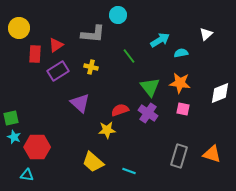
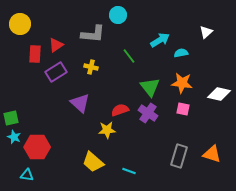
yellow circle: moved 1 px right, 4 px up
white triangle: moved 2 px up
purple rectangle: moved 2 px left, 1 px down
orange star: moved 2 px right
white diamond: moved 1 px left, 1 px down; rotated 35 degrees clockwise
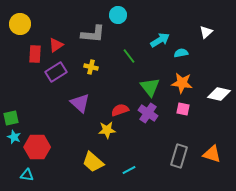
cyan line: moved 1 px up; rotated 48 degrees counterclockwise
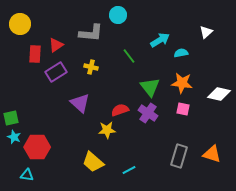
gray L-shape: moved 2 px left, 1 px up
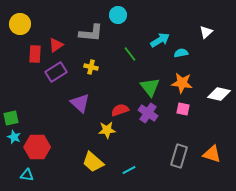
green line: moved 1 px right, 2 px up
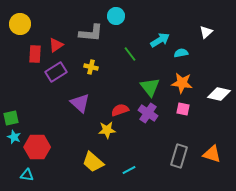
cyan circle: moved 2 px left, 1 px down
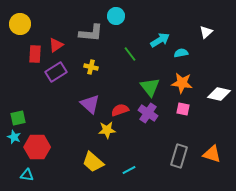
purple triangle: moved 10 px right, 1 px down
green square: moved 7 px right
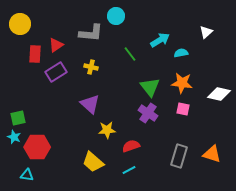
red semicircle: moved 11 px right, 36 px down
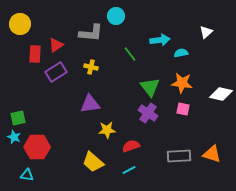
cyan arrow: rotated 24 degrees clockwise
white diamond: moved 2 px right
purple triangle: rotated 50 degrees counterclockwise
gray rectangle: rotated 70 degrees clockwise
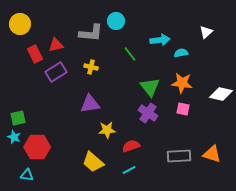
cyan circle: moved 5 px down
red triangle: rotated 21 degrees clockwise
red rectangle: rotated 30 degrees counterclockwise
